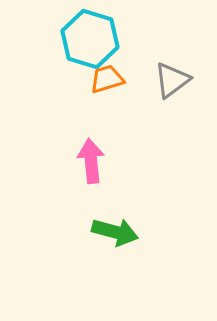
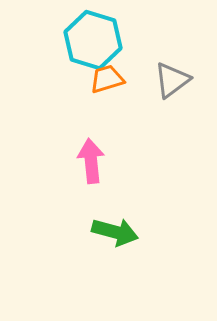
cyan hexagon: moved 3 px right, 1 px down
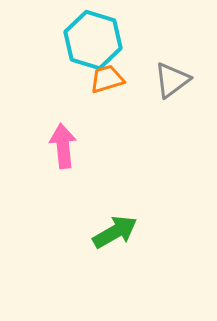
pink arrow: moved 28 px left, 15 px up
green arrow: rotated 45 degrees counterclockwise
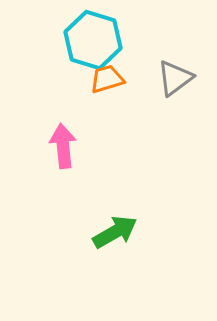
gray triangle: moved 3 px right, 2 px up
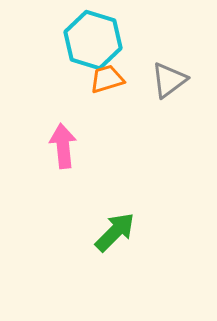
gray triangle: moved 6 px left, 2 px down
green arrow: rotated 15 degrees counterclockwise
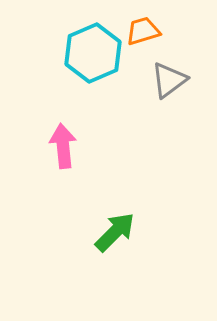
cyan hexagon: moved 13 px down; rotated 20 degrees clockwise
orange trapezoid: moved 36 px right, 48 px up
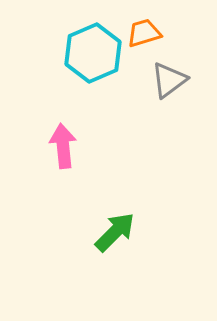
orange trapezoid: moved 1 px right, 2 px down
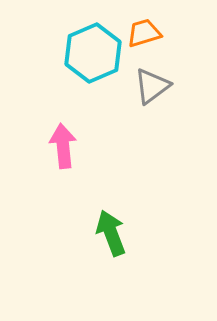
gray triangle: moved 17 px left, 6 px down
green arrow: moved 4 px left, 1 px down; rotated 66 degrees counterclockwise
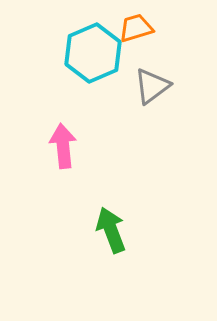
orange trapezoid: moved 8 px left, 5 px up
green arrow: moved 3 px up
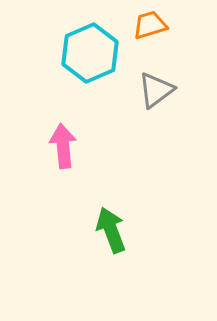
orange trapezoid: moved 14 px right, 3 px up
cyan hexagon: moved 3 px left
gray triangle: moved 4 px right, 4 px down
